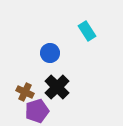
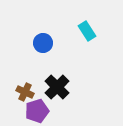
blue circle: moved 7 px left, 10 px up
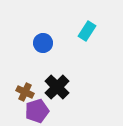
cyan rectangle: rotated 66 degrees clockwise
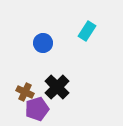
purple pentagon: moved 2 px up
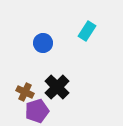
purple pentagon: moved 2 px down
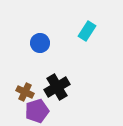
blue circle: moved 3 px left
black cross: rotated 15 degrees clockwise
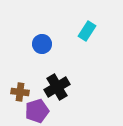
blue circle: moved 2 px right, 1 px down
brown cross: moved 5 px left; rotated 18 degrees counterclockwise
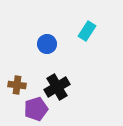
blue circle: moved 5 px right
brown cross: moved 3 px left, 7 px up
purple pentagon: moved 1 px left, 2 px up
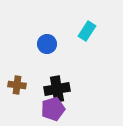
black cross: moved 2 px down; rotated 20 degrees clockwise
purple pentagon: moved 17 px right
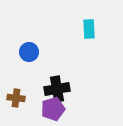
cyan rectangle: moved 2 px right, 2 px up; rotated 36 degrees counterclockwise
blue circle: moved 18 px left, 8 px down
brown cross: moved 1 px left, 13 px down
